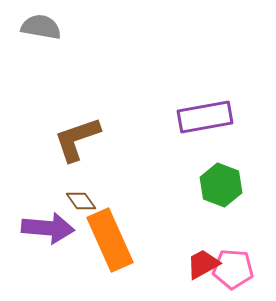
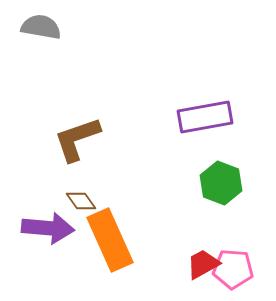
green hexagon: moved 2 px up
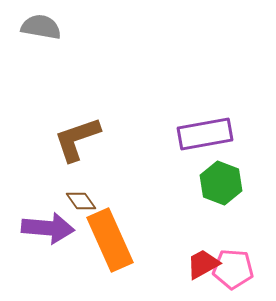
purple rectangle: moved 17 px down
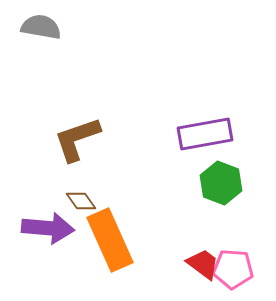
red trapezoid: rotated 66 degrees clockwise
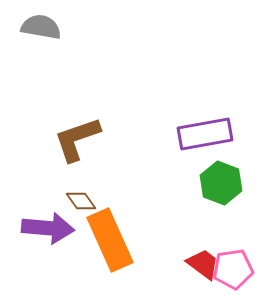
pink pentagon: rotated 12 degrees counterclockwise
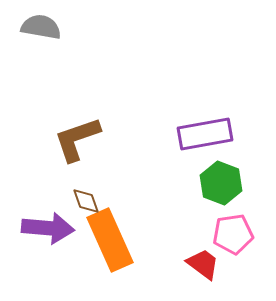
brown diamond: moved 5 px right; rotated 16 degrees clockwise
pink pentagon: moved 35 px up
